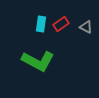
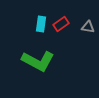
gray triangle: moved 2 px right; rotated 16 degrees counterclockwise
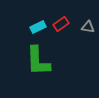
cyan rectangle: moved 3 px left, 3 px down; rotated 56 degrees clockwise
green L-shape: rotated 60 degrees clockwise
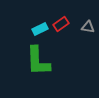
cyan rectangle: moved 2 px right, 2 px down
